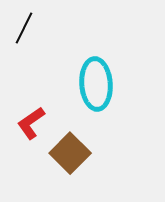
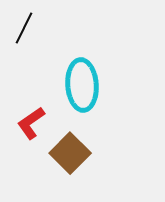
cyan ellipse: moved 14 px left, 1 px down
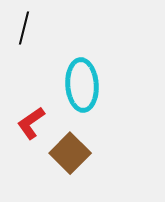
black line: rotated 12 degrees counterclockwise
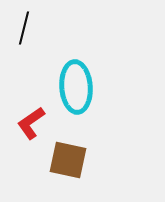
cyan ellipse: moved 6 px left, 2 px down
brown square: moved 2 px left, 7 px down; rotated 33 degrees counterclockwise
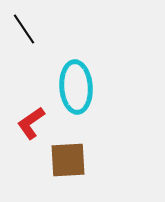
black line: moved 1 px down; rotated 48 degrees counterclockwise
brown square: rotated 15 degrees counterclockwise
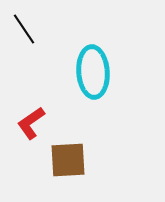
cyan ellipse: moved 17 px right, 15 px up
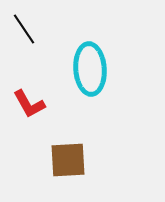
cyan ellipse: moved 3 px left, 3 px up
red L-shape: moved 2 px left, 19 px up; rotated 84 degrees counterclockwise
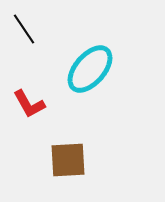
cyan ellipse: rotated 45 degrees clockwise
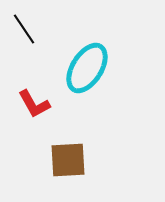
cyan ellipse: moved 3 px left, 1 px up; rotated 9 degrees counterclockwise
red L-shape: moved 5 px right
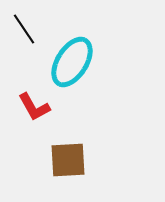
cyan ellipse: moved 15 px left, 6 px up
red L-shape: moved 3 px down
